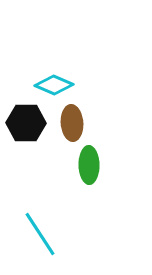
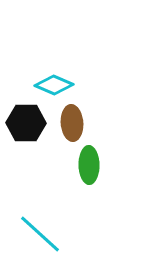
cyan line: rotated 15 degrees counterclockwise
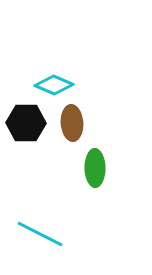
green ellipse: moved 6 px right, 3 px down
cyan line: rotated 15 degrees counterclockwise
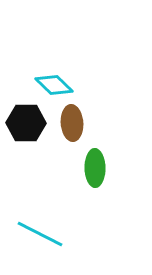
cyan diamond: rotated 21 degrees clockwise
